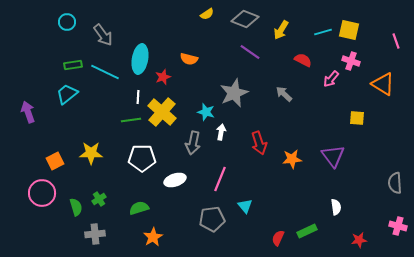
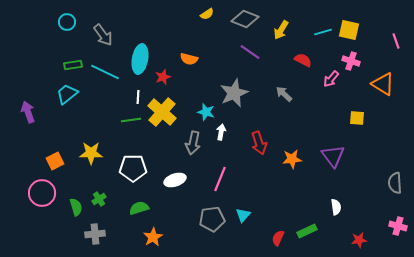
white pentagon at (142, 158): moved 9 px left, 10 px down
cyan triangle at (245, 206): moved 2 px left, 9 px down; rotated 21 degrees clockwise
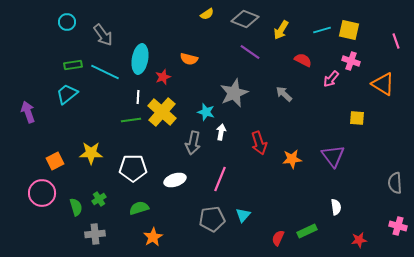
cyan line at (323, 32): moved 1 px left, 2 px up
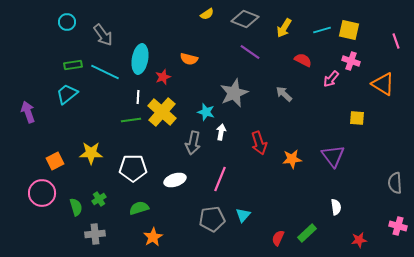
yellow arrow at (281, 30): moved 3 px right, 2 px up
green rectangle at (307, 231): moved 2 px down; rotated 18 degrees counterclockwise
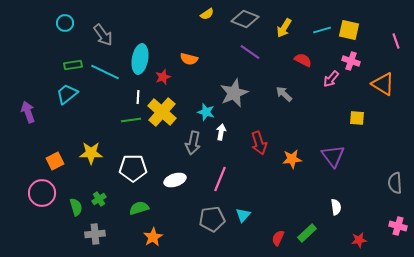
cyan circle at (67, 22): moved 2 px left, 1 px down
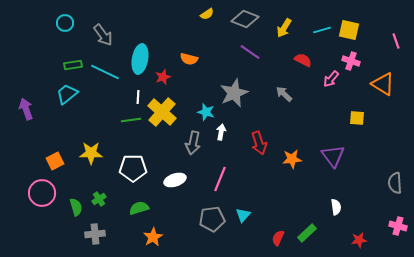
purple arrow at (28, 112): moved 2 px left, 3 px up
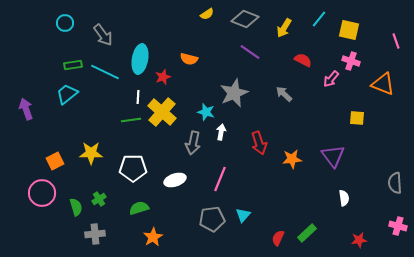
cyan line at (322, 30): moved 3 px left, 11 px up; rotated 36 degrees counterclockwise
orange triangle at (383, 84): rotated 10 degrees counterclockwise
white semicircle at (336, 207): moved 8 px right, 9 px up
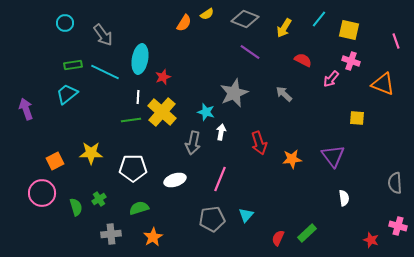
orange semicircle at (189, 59): moved 5 px left, 36 px up; rotated 72 degrees counterclockwise
cyan triangle at (243, 215): moved 3 px right
gray cross at (95, 234): moved 16 px right
red star at (359, 240): moved 12 px right; rotated 28 degrees clockwise
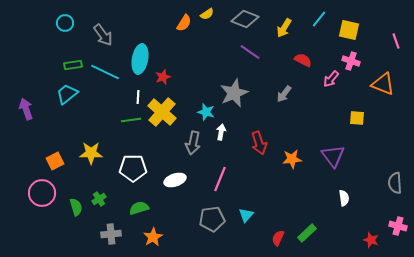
gray arrow at (284, 94): rotated 96 degrees counterclockwise
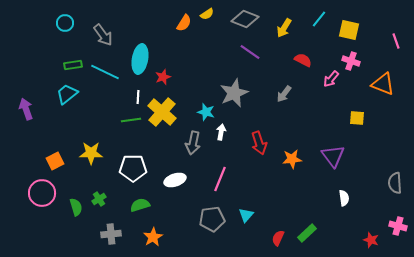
green semicircle at (139, 208): moved 1 px right, 3 px up
